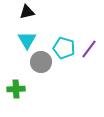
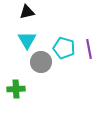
purple line: rotated 48 degrees counterclockwise
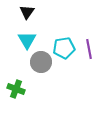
black triangle: rotated 42 degrees counterclockwise
cyan pentagon: rotated 25 degrees counterclockwise
green cross: rotated 24 degrees clockwise
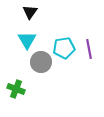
black triangle: moved 3 px right
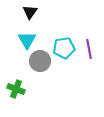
gray circle: moved 1 px left, 1 px up
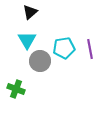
black triangle: rotated 14 degrees clockwise
purple line: moved 1 px right
